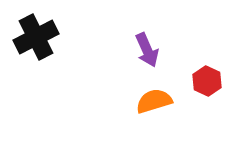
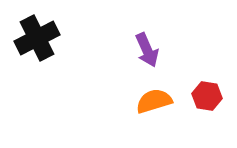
black cross: moved 1 px right, 1 px down
red hexagon: moved 15 px down; rotated 16 degrees counterclockwise
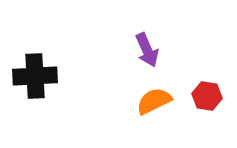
black cross: moved 2 px left, 38 px down; rotated 24 degrees clockwise
orange semicircle: rotated 9 degrees counterclockwise
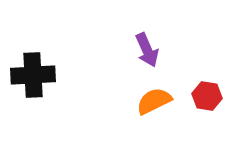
black cross: moved 2 px left, 1 px up
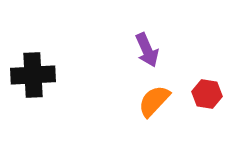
red hexagon: moved 2 px up
orange semicircle: rotated 21 degrees counterclockwise
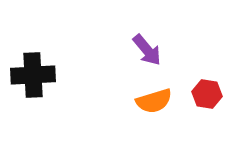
purple arrow: rotated 16 degrees counterclockwise
orange semicircle: rotated 150 degrees counterclockwise
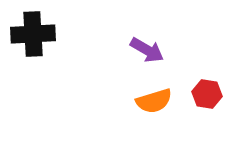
purple arrow: rotated 20 degrees counterclockwise
black cross: moved 41 px up
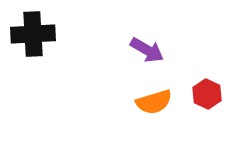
red hexagon: rotated 16 degrees clockwise
orange semicircle: moved 1 px down
